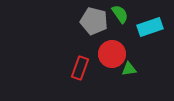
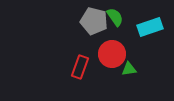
green semicircle: moved 5 px left, 3 px down
red rectangle: moved 1 px up
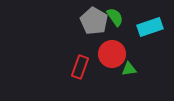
gray pentagon: rotated 16 degrees clockwise
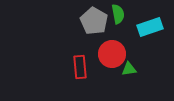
green semicircle: moved 3 px right, 3 px up; rotated 24 degrees clockwise
red rectangle: rotated 25 degrees counterclockwise
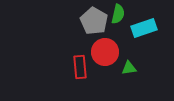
green semicircle: rotated 24 degrees clockwise
cyan rectangle: moved 6 px left, 1 px down
red circle: moved 7 px left, 2 px up
green triangle: moved 1 px up
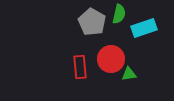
green semicircle: moved 1 px right
gray pentagon: moved 2 px left, 1 px down
red circle: moved 6 px right, 7 px down
green triangle: moved 6 px down
